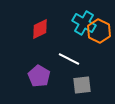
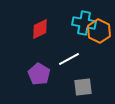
cyan cross: rotated 20 degrees counterclockwise
white line: rotated 55 degrees counterclockwise
purple pentagon: moved 2 px up
gray square: moved 1 px right, 2 px down
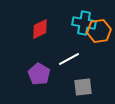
orange hexagon: rotated 25 degrees clockwise
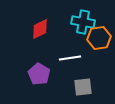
cyan cross: moved 1 px left, 1 px up
orange hexagon: moved 7 px down
white line: moved 1 px right, 1 px up; rotated 20 degrees clockwise
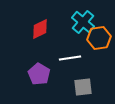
cyan cross: rotated 30 degrees clockwise
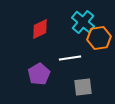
purple pentagon: rotated 10 degrees clockwise
